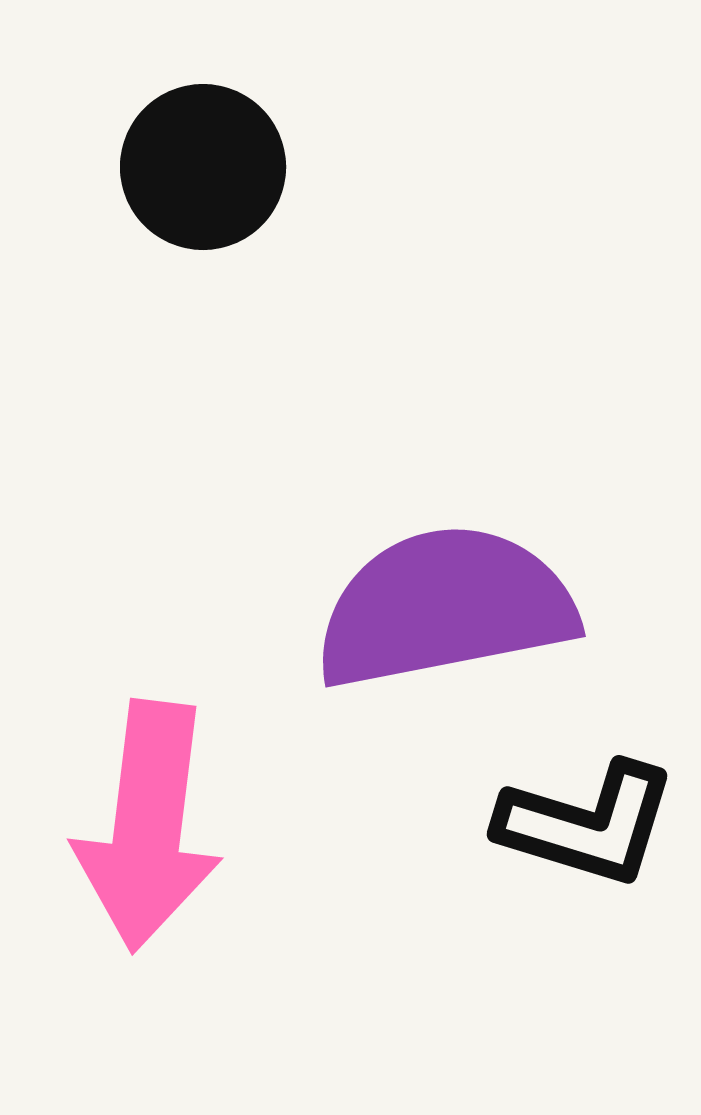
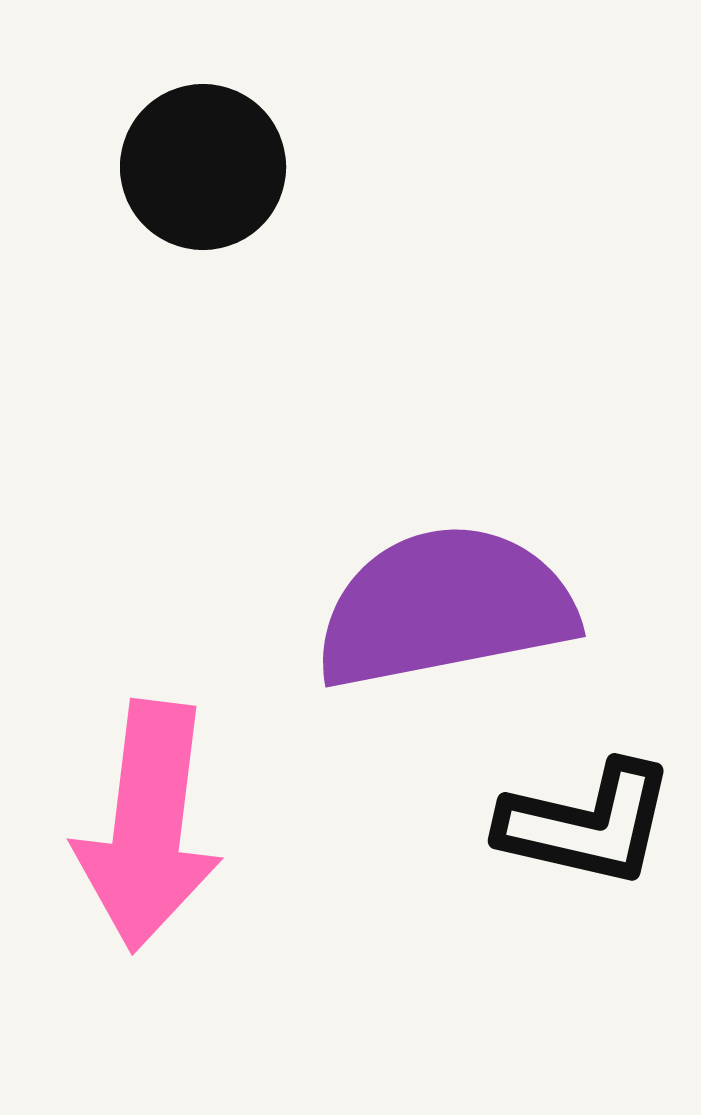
black L-shape: rotated 4 degrees counterclockwise
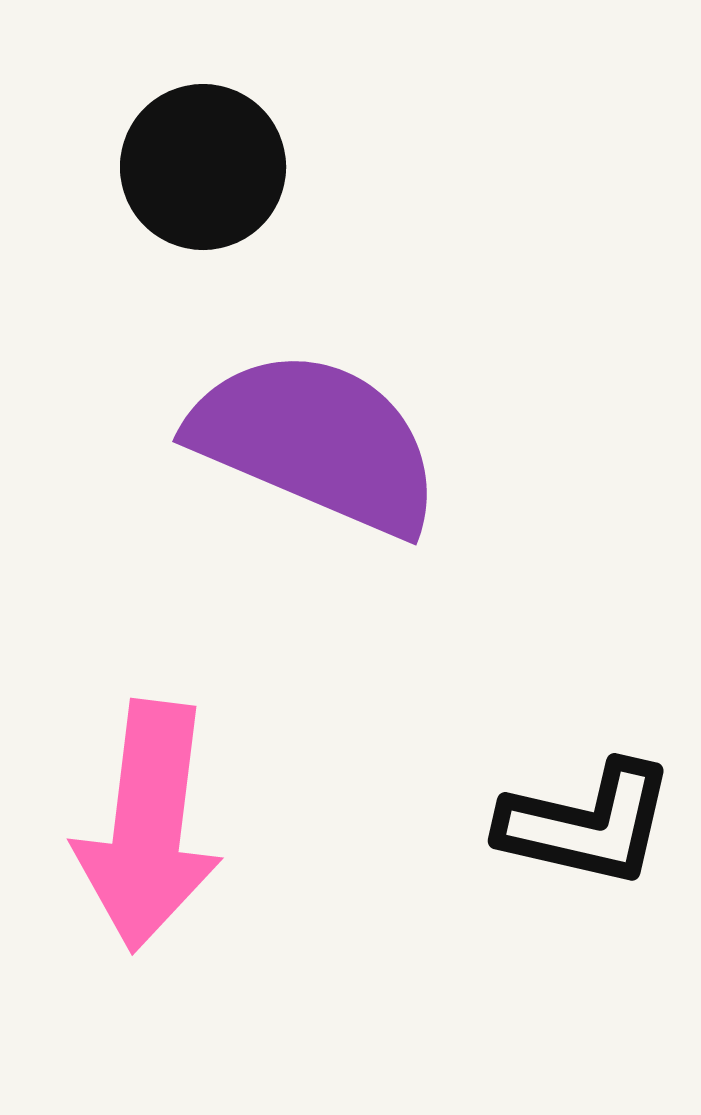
purple semicircle: moved 129 px left, 165 px up; rotated 34 degrees clockwise
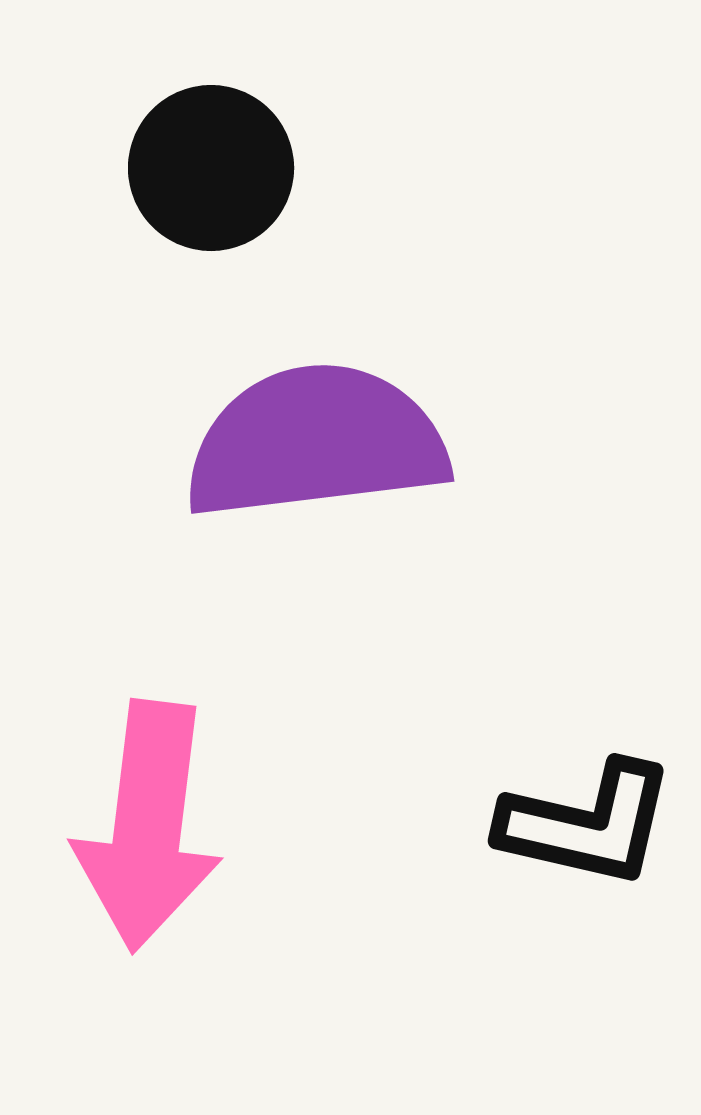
black circle: moved 8 px right, 1 px down
purple semicircle: rotated 30 degrees counterclockwise
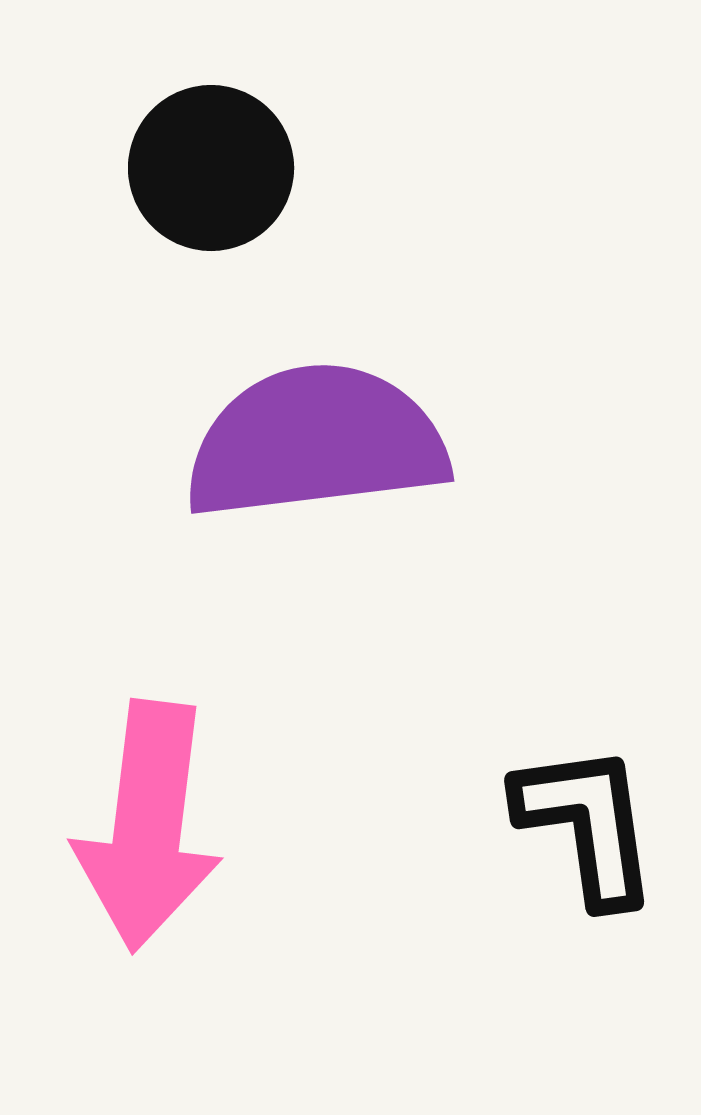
black L-shape: rotated 111 degrees counterclockwise
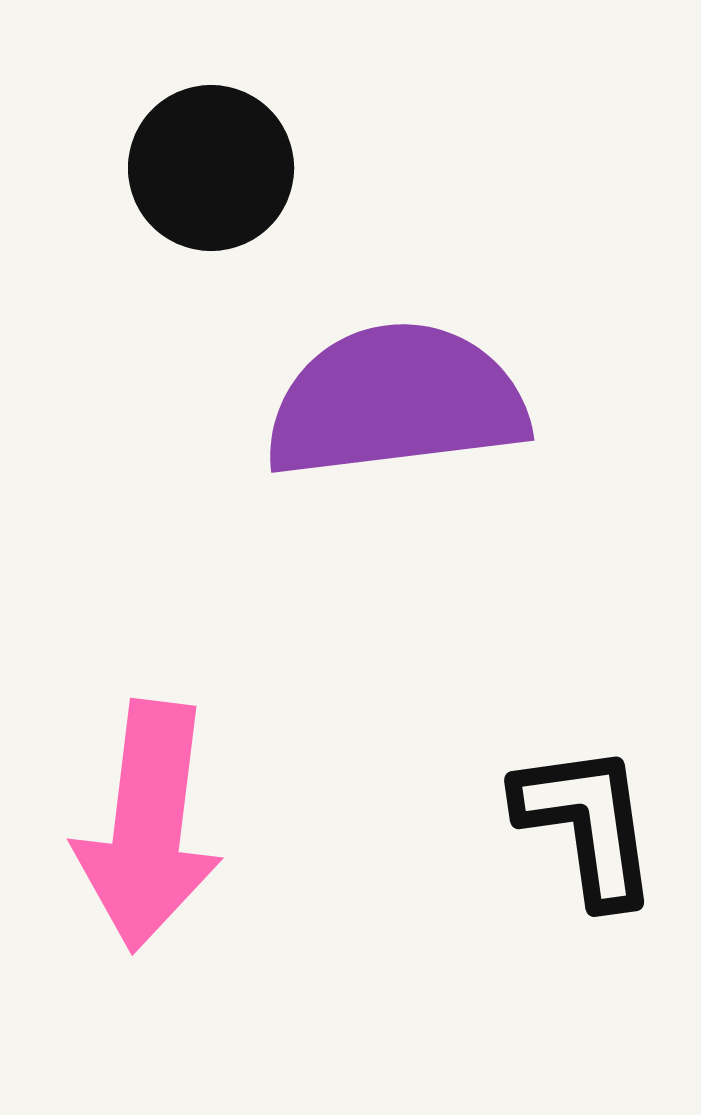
purple semicircle: moved 80 px right, 41 px up
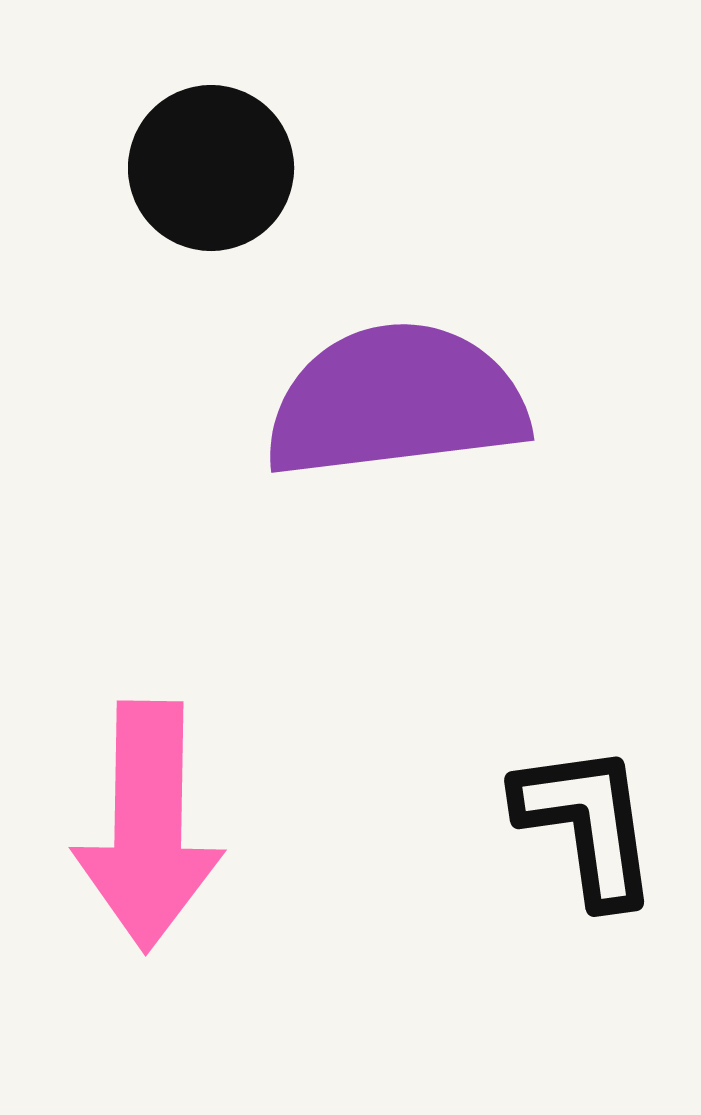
pink arrow: rotated 6 degrees counterclockwise
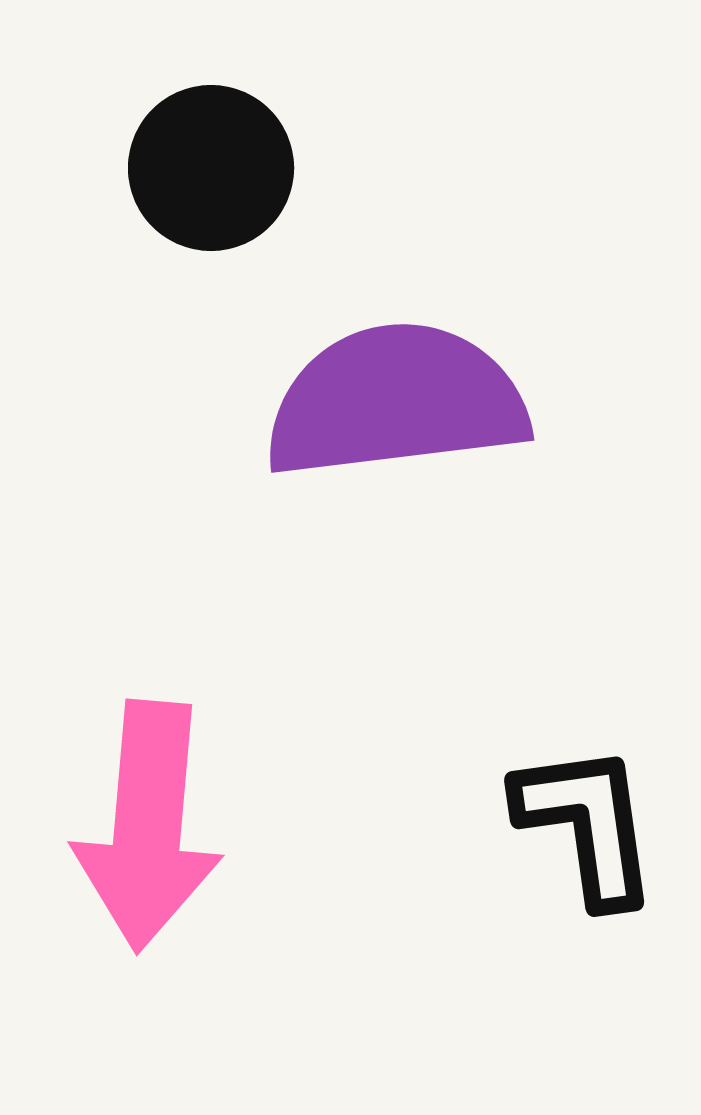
pink arrow: rotated 4 degrees clockwise
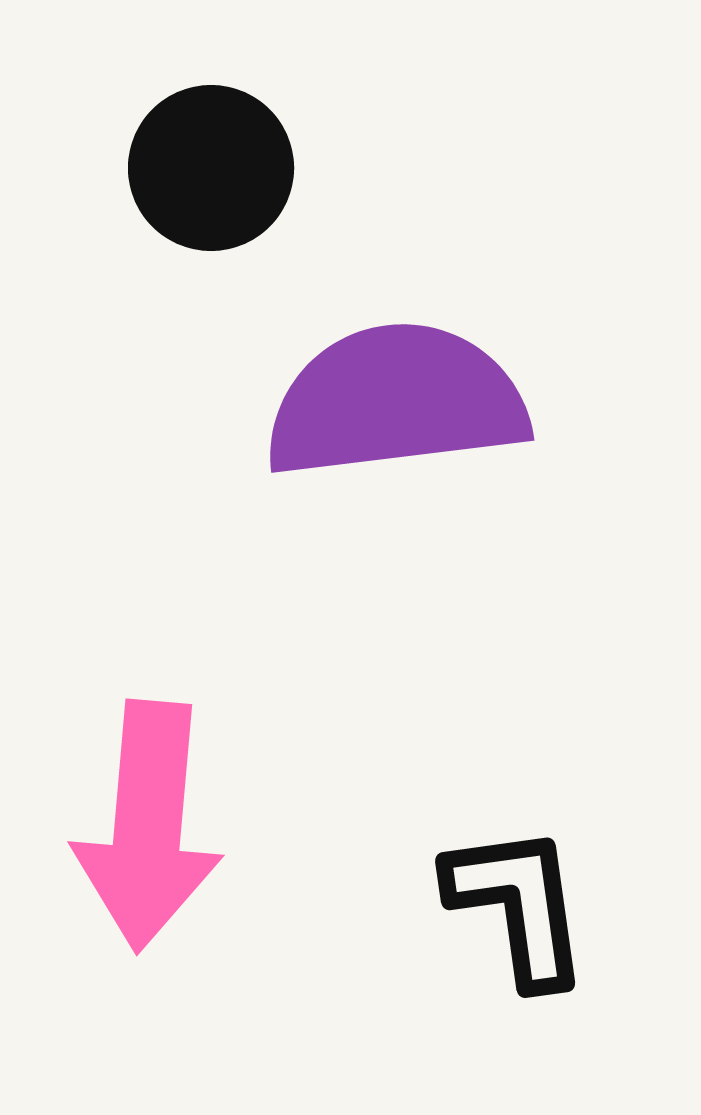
black L-shape: moved 69 px left, 81 px down
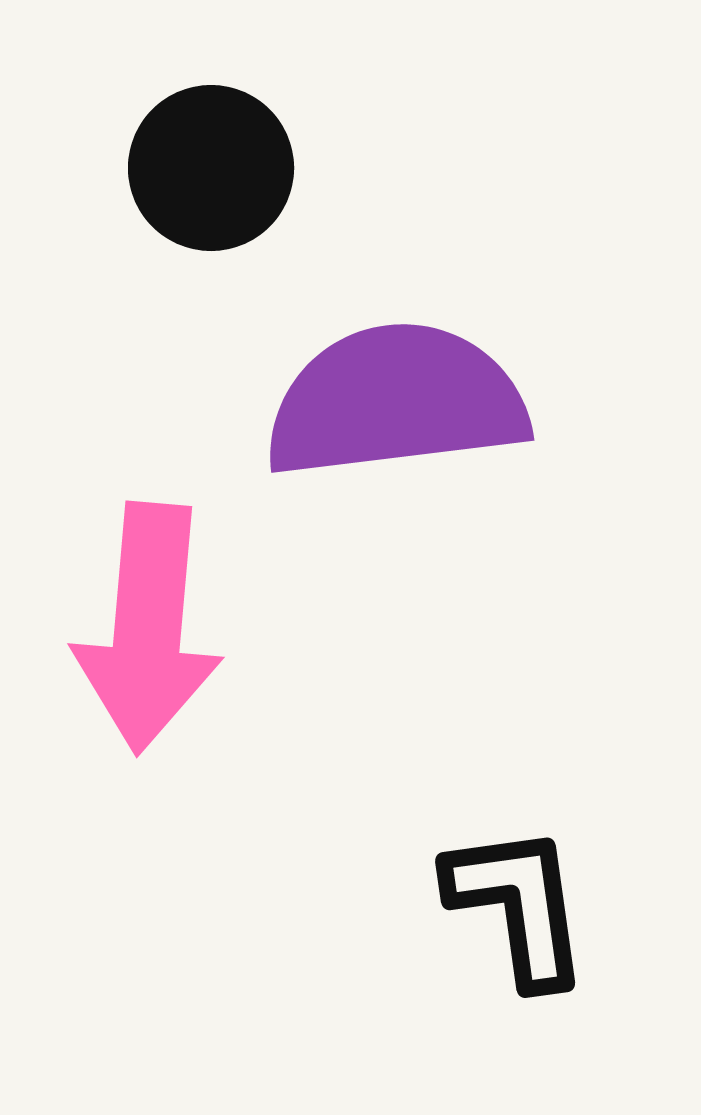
pink arrow: moved 198 px up
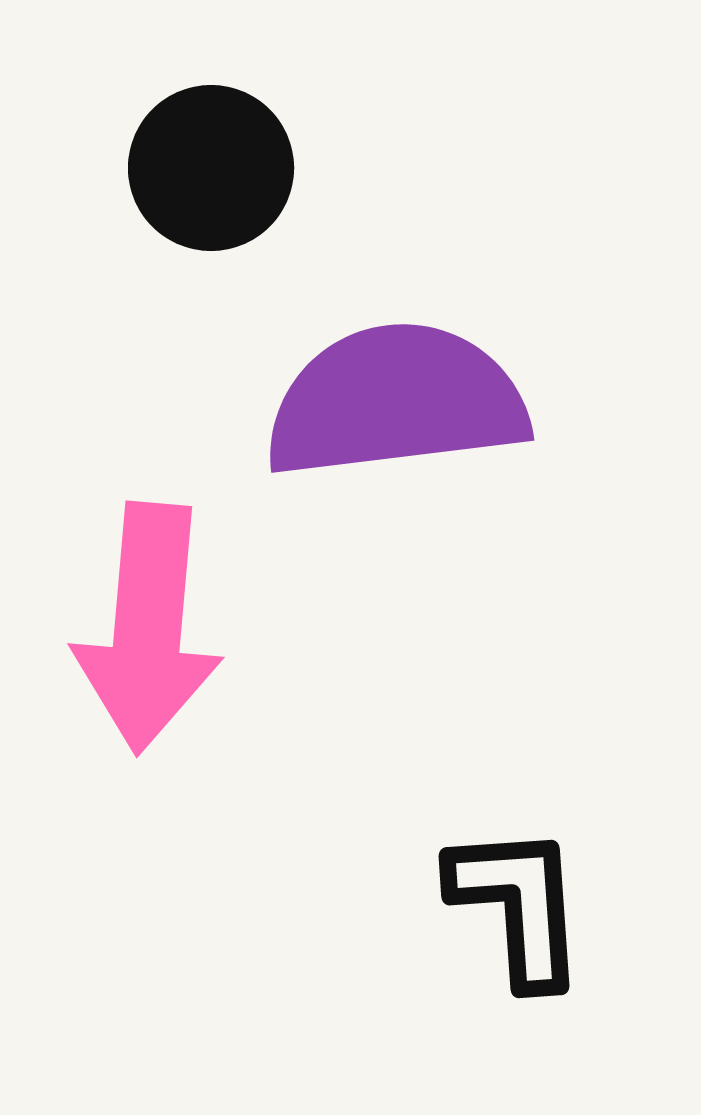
black L-shape: rotated 4 degrees clockwise
